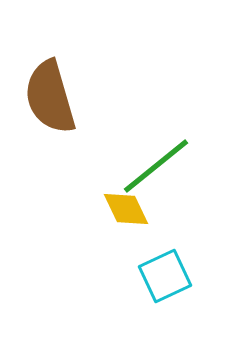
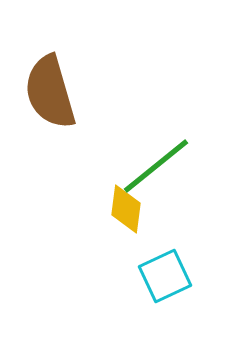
brown semicircle: moved 5 px up
yellow diamond: rotated 33 degrees clockwise
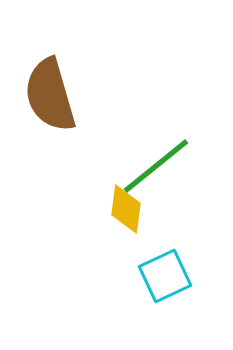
brown semicircle: moved 3 px down
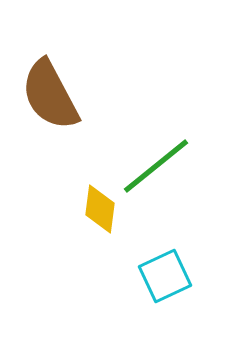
brown semicircle: rotated 12 degrees counterclockwise
yellow diamond: moved 26 px left
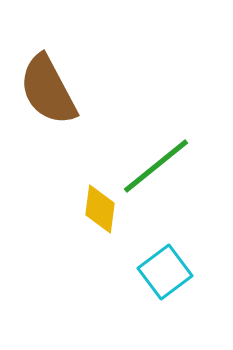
brown semicircle: moved 2 px left, 5 px up
cyan square: moved 4 px up; rotated 12 degrees counterclockwise
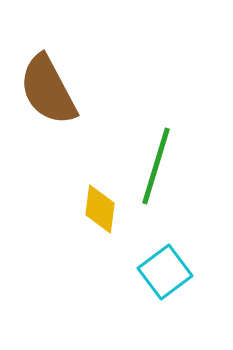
green line: rotated 34 degrees counterclockwise
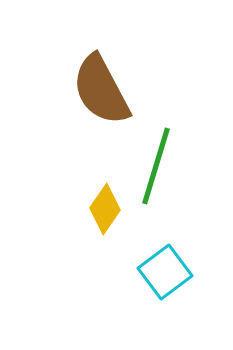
brown semicircle: moved 53 px right
yellow diamond: moved 5 px right; rotated 27 degrees clockwise
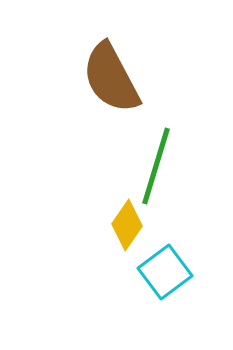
brown semicircle: moved 10 px right, 12 px up
yellow diamond: moved 22 px right, 16 px down
